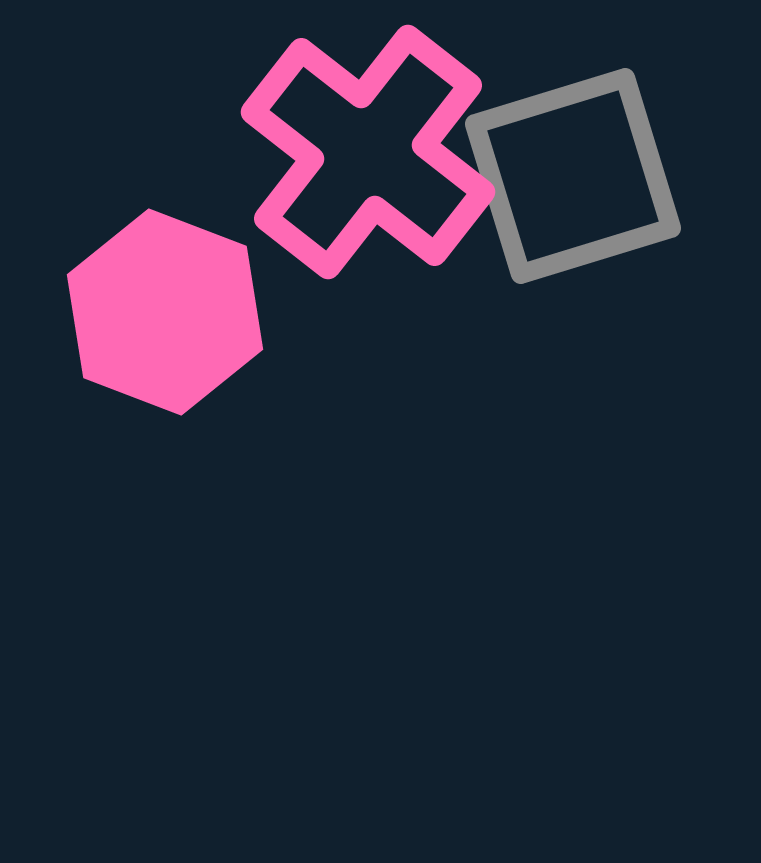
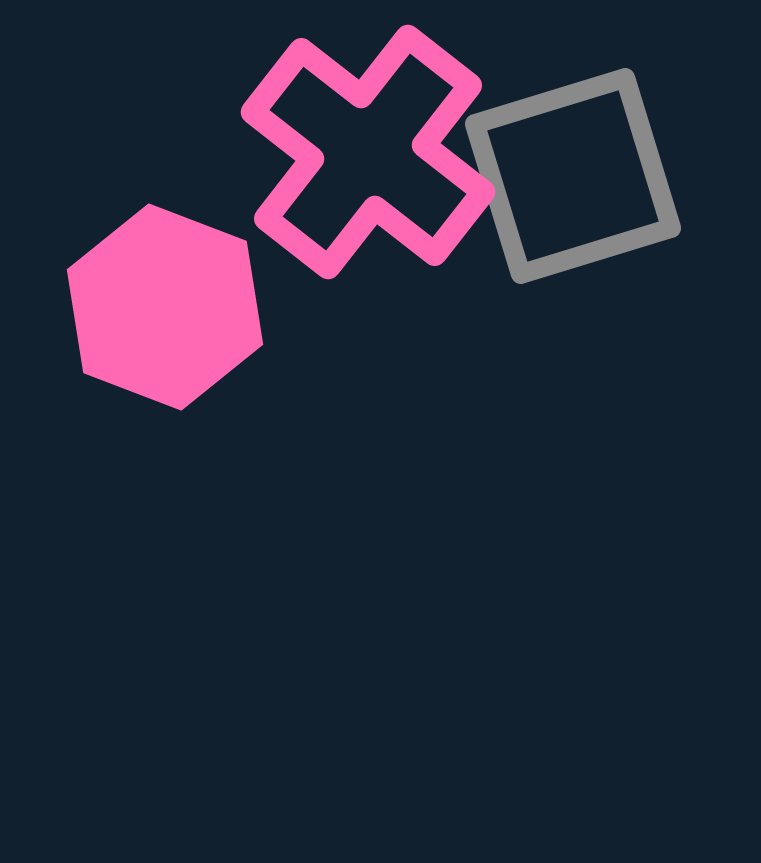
pink hexagon: moved 5 px up
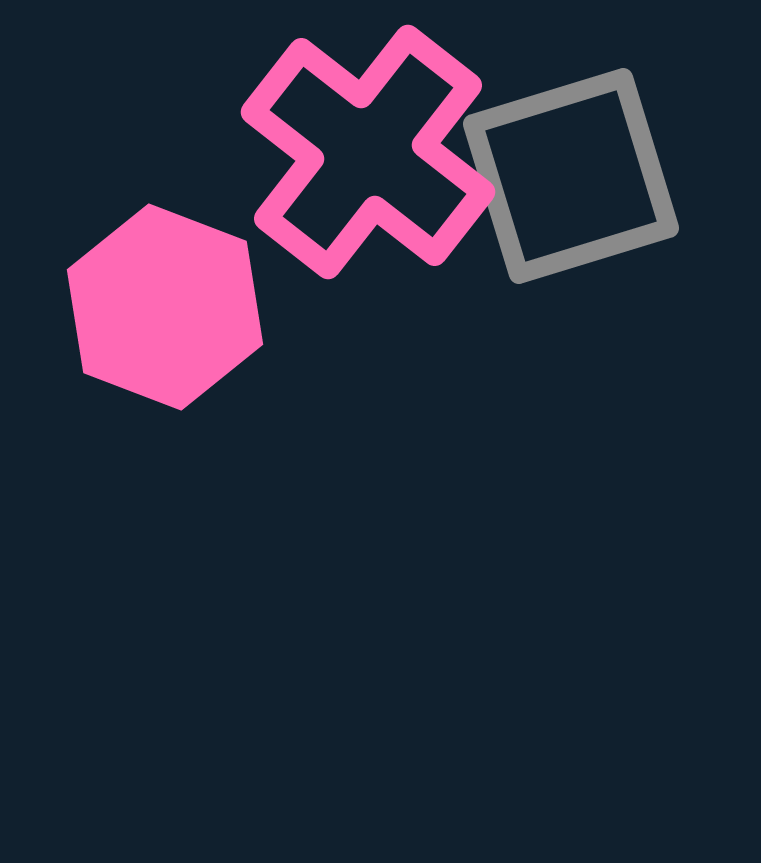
gray square: moved 2 px left
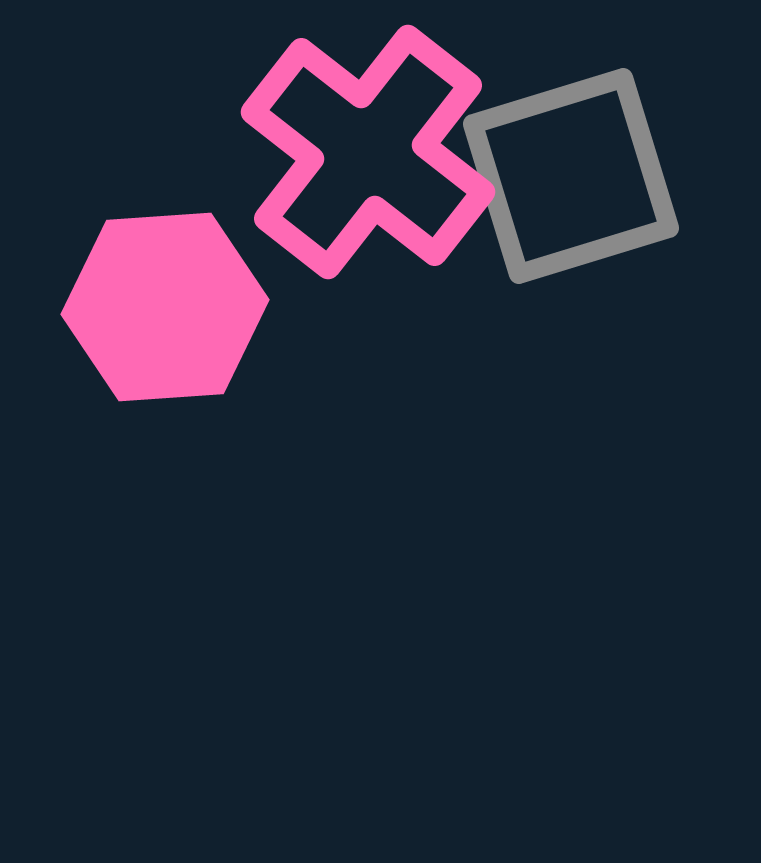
pink hexagon: rotated 25 degrees counterclockwise
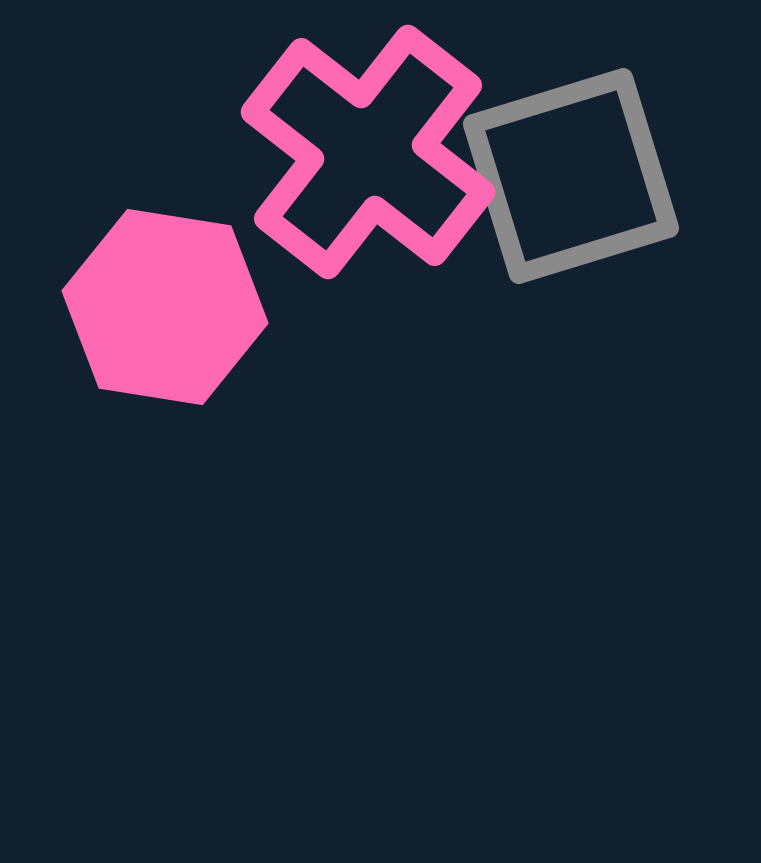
pink hexagon: rotated 13 degrees clockwise
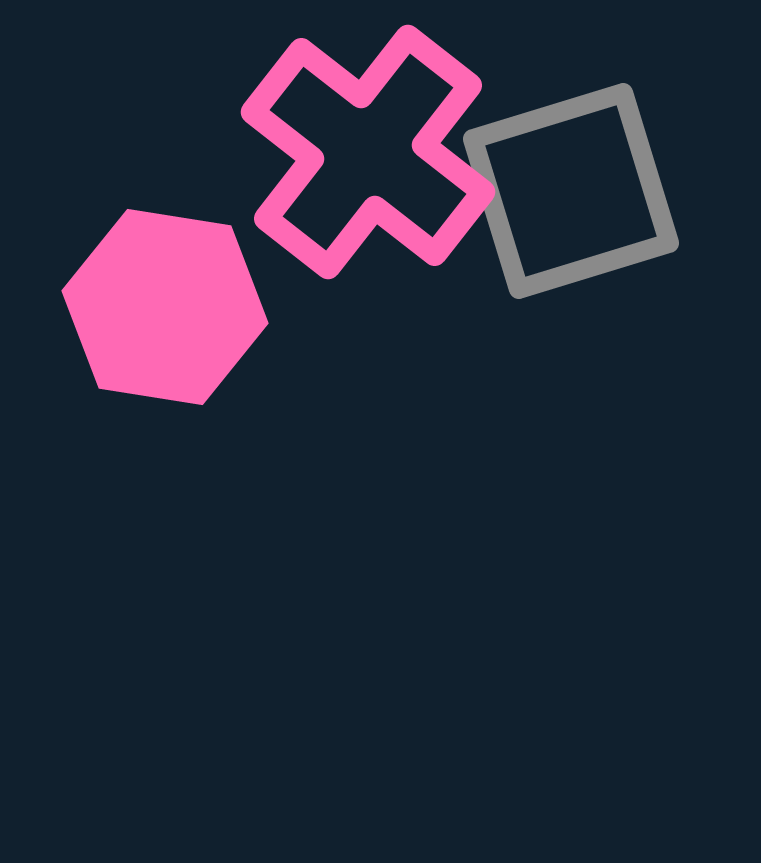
gray square: moved 15 px down
